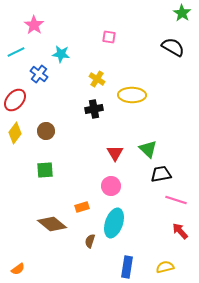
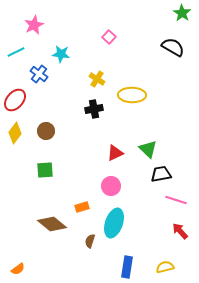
pink star: rotated 12 degrees clockwise
pink square: rotated 32 degrees clockwise
red triangle: rotated 36 degrees clockwise
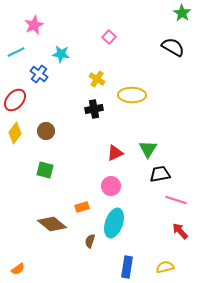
green triangle: rotated 18 degrees clockwise
green square: rotated 18 degrees clockwise
black trapezoid: moved 1 px left
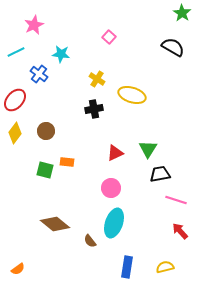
yellow ellipse: rotated 16 degrees clockwise
pink circle: moved 2 px down
orange rectangle: moved 15 px left, 45 px up; rotated 24 degrees clockwise
brown diamond: moved 3 px right
brown semicircle: rotated 56 degrees counterclockwise
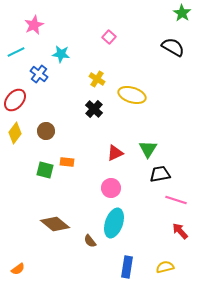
black cross: rotated 36 degrees counterclockwise
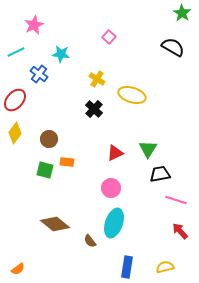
brown circle: moved 3 px right, 8 px down
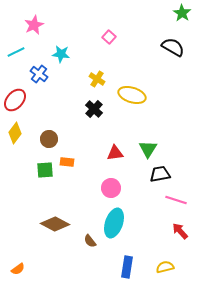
red triangle: rotated 18 degrees clockwise
green square: rotated 18 degrees counterclockwise
brown diamond: rotated 12 degrees counterclockwise
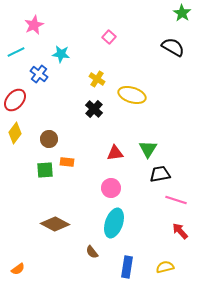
brown semicircle: moved 2 px right, 11 px down
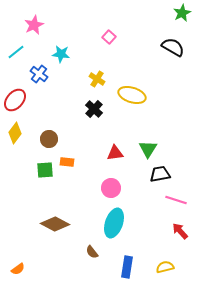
green star: rotated 12 degrees clockwise
cyan line: rotated 12 degrees counterclockwise
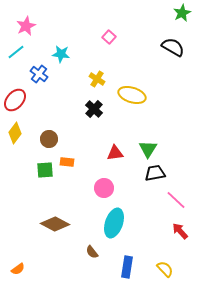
pink star: moved 8 px left, 1 px down
black trapezoid: moved 5 px left, 1 px up
pink circle: moved 7 px left
pink line: rotated 25 degrees clockwise
yellow semicircle: moved 2 px down; rotated 60 degrees clockwise
